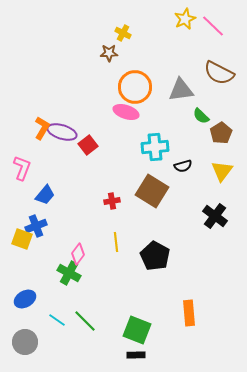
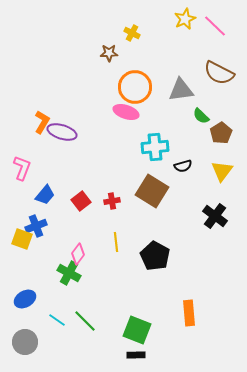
pink line: moved 2 px right
yellow cross: moved 9 px right
orange L-shape: moved 6 px up
red square: moved 7 px left, 56 px down
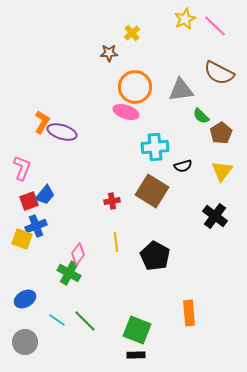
yellow cross: rotated 21 degrees clockwise
red square: moved 52 px left; rotated 18 degrees clockwise
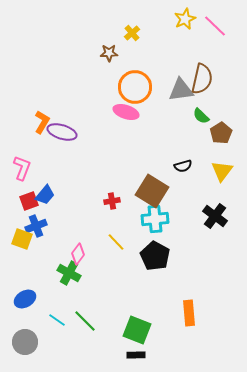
brown semicircle: moved 17 px left, 6 px down; rotated 104 degrees counterclockwise
cyan cross: moved 72 px down
yellow line: rotated 36 degrees counterclockwise
